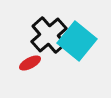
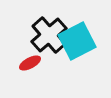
cyan square: rotated 24 degrees clockwise
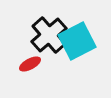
red ellipse: moved 1 px down
